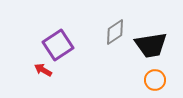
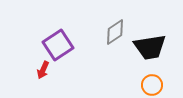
black trapezoid: moved 1 px left, 2 px down
red arrow: rotated 96 degrees counterclockwise
orange circle: moved 3 px left, 5 px down
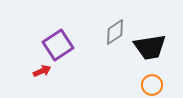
red arrow: moved 1 px left, 1 px down; rotated 138 degrees counterclockwise
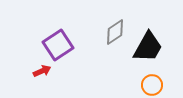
black trapezoid: moved 2 px left; rotated 52 degrees counterclockwise
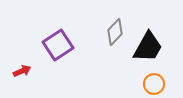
gray diamond: rotated 12 degrees counterclockwise
red arrow: moved 20 px left
orange circle: moved 2 px right, 1 px up
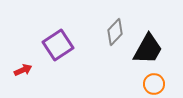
black trapezoid: moved 2 px down
red arrow: moved 1 px right, 1 px up
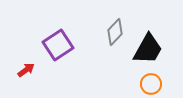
red arrow: moved 3 px right; rotated 12 degrees counterclockwise
orange circle: moved 3 px left
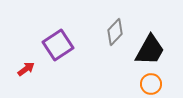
black trapezoid: moved 2 px right, 1 px down
red arrow: moved 1 px up
